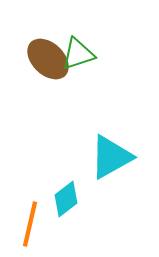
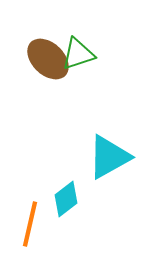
cyan triangle: moved 2 px left
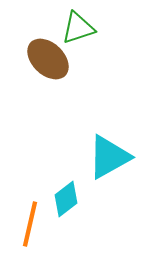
green triangle: moved 26 px up
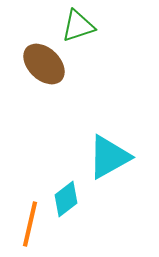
green triangle: moved 2 px up
brown ellipse: moved 4 px left, 5 px down
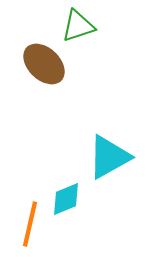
cyan diamond: rotated 15 degrees clockwise
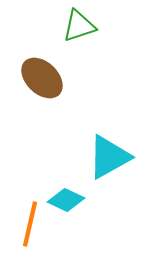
green triangle: moved 1 px right
brown ellipse: moved 2 px left, 14 px down
cyan diamond: moved 1 px down; rotated 48 degrees clockwise
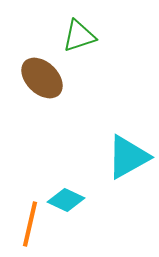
green triangle: moved 10 px down
cyan triangle: moved 19 px right
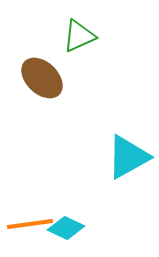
green triangle: rotated 6 degrees counterclockwise
cyan diamond: moved 28 px down
orange line: rotated 69 degrees clockwise
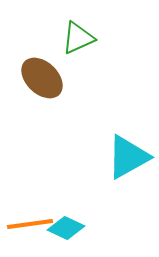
green triangle: moved 1 px left, 2 px down
